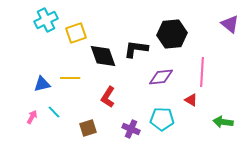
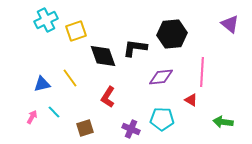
yellow square: moved 2 px up
black L-shape: moved 1 px left, 1 px up
yellow line: rotated 54 degrees clockwise
brown square: moved 3 px left
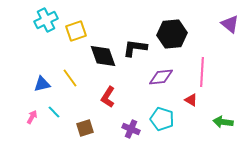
cyan pentagon: rotated 15 degrees clockwise
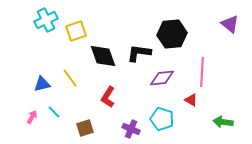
black L-shape: moved 4 px right, 5 px down
purple diamond: moved 1 px right, 1 px down
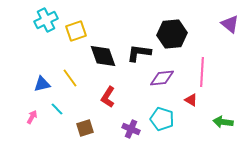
cyan line: moved 3 px right, 3 px up
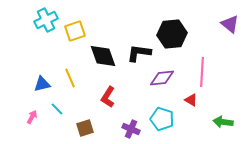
yellow square: moved 1 px left
yellow line: rotated 12 degrees clockwise
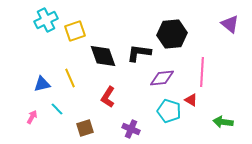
cyan pentagon: moved 7 px right, 8 px up
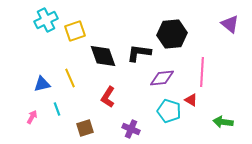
cyan line: rotated 24 degrees clockwise
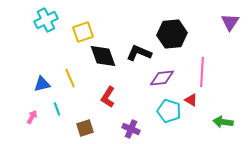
purple triangle: moved 2 px up; rotated 24 degrees clockwise
yellow square: moved 8 px right, 1 px down
black L-shape: rotated 15 degrees clockwise
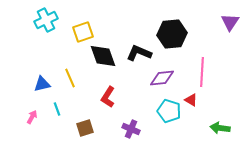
green arrow: moved 3 px left, 6 px down
